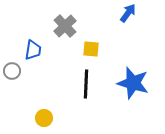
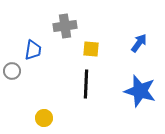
blue arrow: moved 11 px right, 30 px down
gray cross: rotated 35 degrees clockwise
blue star: moved 7 px right, 8 px down
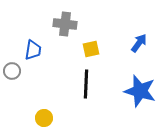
gray cross: moved 2 px up; rotated 15 degrees clockwise
yellow square: rotated 18 degrees counterclockwise
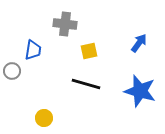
yellow square: moved 2 px left, 2 px down
black line: rotated 76 degrees counterclockwise
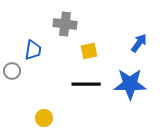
black line: rotated 16 degrees counterclockwise
blue star: moved 10 px left, 7 px up; rotated 16 degrees counterclockwise
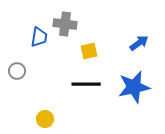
blue arrow: rotated 18 degrees clockwise
blue trapezoid: moved 6 px right, 13 px up
gray circle: moved 5 px right
blue star: moved 4 px right, 3 px down; rotated 12 degrees counterclockwise
yellow circle: moved 1 px right, 1 px down
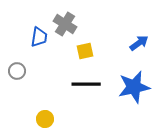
gray cross: rotated 25 degrees clockwise
yellow square: moved 4 px left
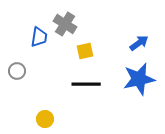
blue star: moved 5 px right, 8 px up
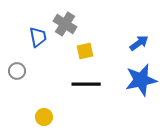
blue trapezoid: moved 1 px left; rotated 20 degrees counterclockwise
blue star: moved 2 px right, 1 px down
yellow circle: moved 1 px left, 2 px up
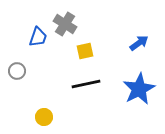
blue trapezoid: rotated 30 degrees clockwise
blue star: moved 2 px left, 9 px down; rotated 16 degrees counterclockwise
black line: rotated 12 degrees counterclockwise
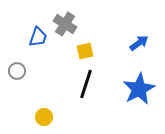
black line: rotated 60 degrees counterclockwise
